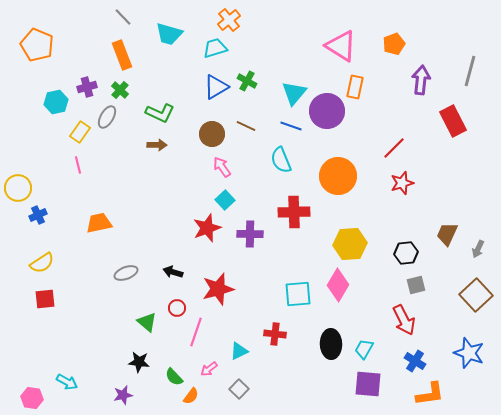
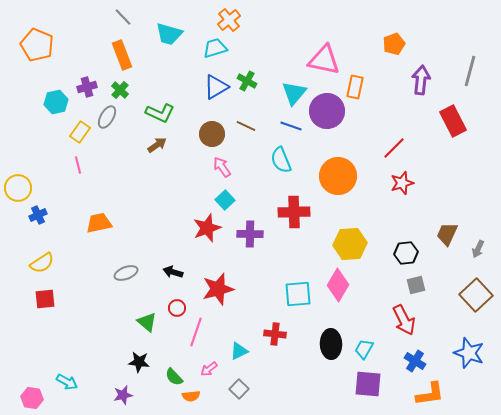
pink triangle at (341, 46): moved 17 px left, 14 px down; rotated 20 degrees counterclockwise
brown arrow at (157, 145): rotated 36 degrees counterclockwise
orange semicircle at (191, 396): rotated 48 degrees clockwise
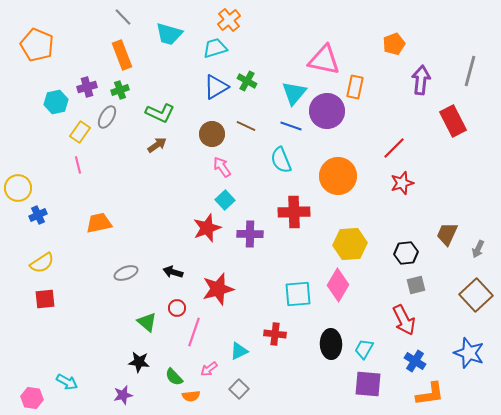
green cross at (120, 90): rotated 30 degrees clockwise
pink line at (196, 332): moved 2 px left
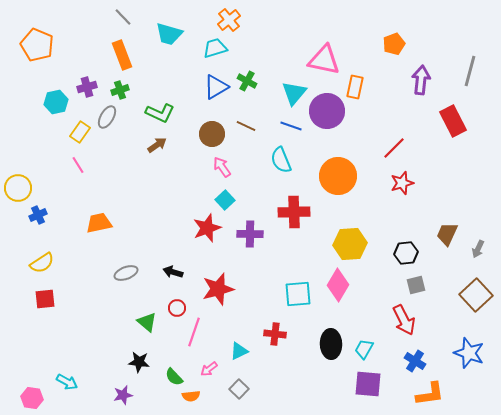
pink line at (78, 165): rotated 18 degrees counterclockwise
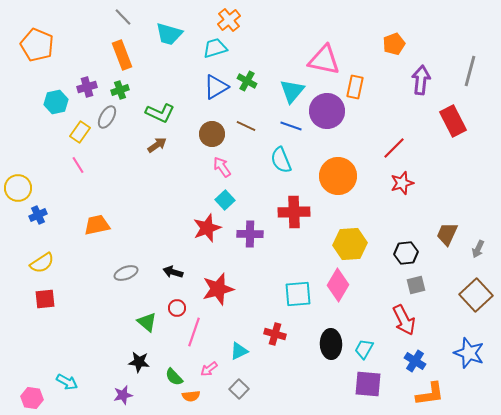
cyan triangle at (294, 93): moved 2 px left, 2 px up
orange trapezoid at (99, 223): moved 2 px left, 2 px down
red cross at (275, 334): rotated 10 degrees clockwise
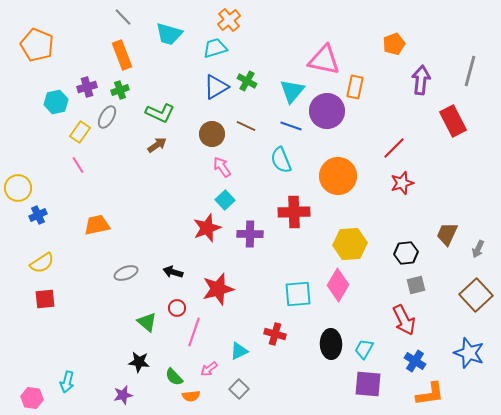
cyan arrow at (67, 382): rotated 75 degrees clockwise
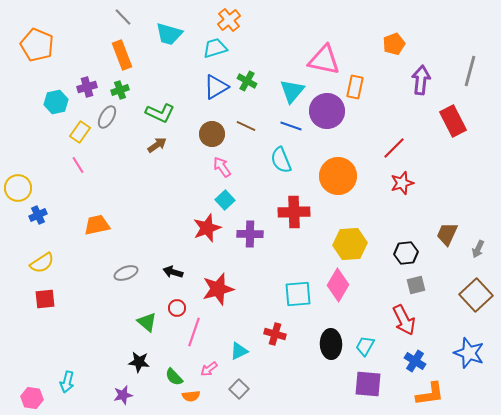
cyan trapezoid at (364, 349): moved 1 px right, 3 px up
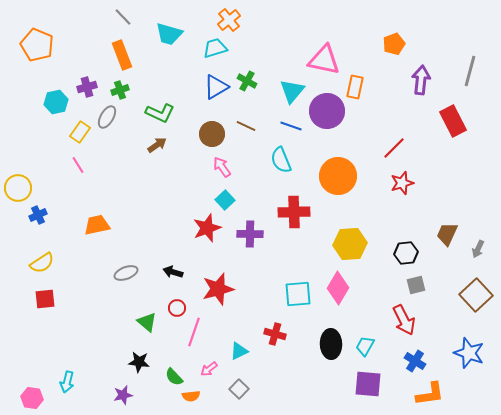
pink diamond at (338, 285): moved 3 px down
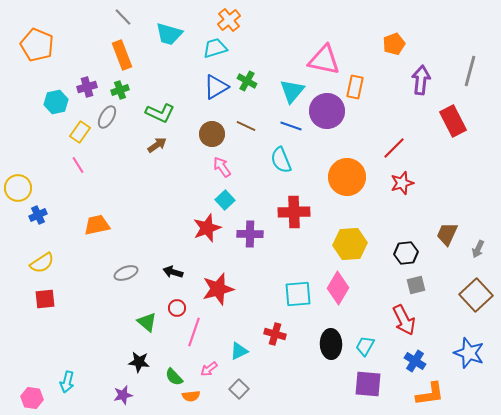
orange circle at (338, 176): moved 9 px right, 1 px down
